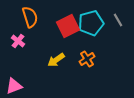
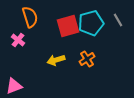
red square: rotated 10 degrees clockwise
pink cross: moved 1 px up
yellow arrow: rotated 18 degrees clockwise
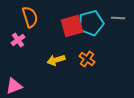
gray line: moved 2 px up; rotated 56 degrees counterclockwise
red square: moved 4 px right
pink cross: rotated 16 degrees clockwise
orange cross: rotated 21 degrees counterclockwise
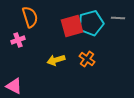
pink cross: rotated 16 degrees clockwise
pink triangle: rotated 48 degrees clockwise
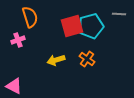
gray line: moved 1 px right, 4 px up
cyan pentagon: moved 3 px down
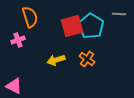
cyan pentagon: rotated 25 degrees counterclockwise
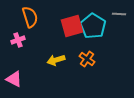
cyan pentagon: moved 2 px right
pink triangle: moved 7 px up
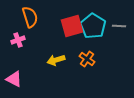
gray line: moved 12 px down
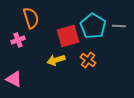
orange semicircle: moved 1 px right, 1 px down
red square: moved 4 px left, 10 px down
orange cross: moved 1 px right, 1 px down
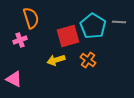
gray line: moved 4 px up
pink cross: moved 2 px right
